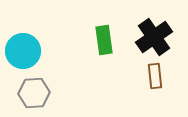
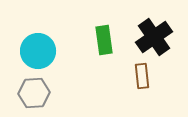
cyan circle: moved 15 px right
brown rectangle: moved 13 px left
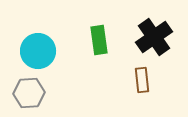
green rectangle: moved 5 px left
brown rectangle: moved 4 px down
gray hexagon: moved 5 px left
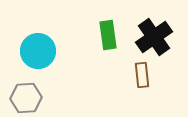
green rectangle: moved 9 px right, 5 px up
brown rectangle: moved 5 px up
gray hexagon: moved 3 px left, 5 px down
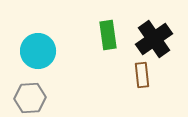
black cross: moved 2 px down
gray hexagon: moved 4 px right
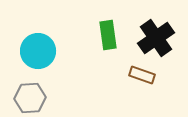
black cross: moved 2 px right, 1 px up
brown rectangle: rotated 65 degrees counterclockwise
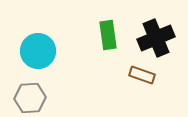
black cross: rotated 12 degrees clockwise
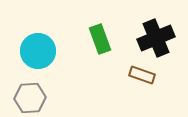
green rectangle: moved 8 px left, 4 px down; rotated 12 degrees counterclockwise
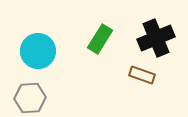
green rectangle: rotated 52 degrees clockwise
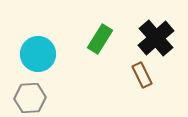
black cross: rotated 18 degrees counterclockwise
cyan circle: moved 3 px down
brown rectangle: rotated 45 degrees clockwise
